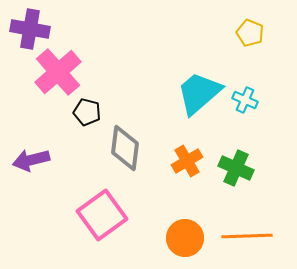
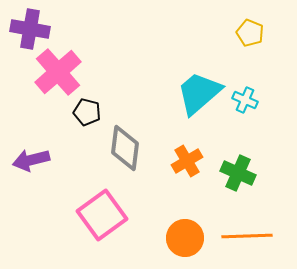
green cross: moved 2 px right, 5 px down
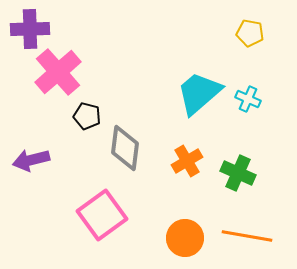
purple cross: rotated 12 degrees counterclockwise
yellow pentagon: rotated 12 degrees counterclockwise
cyan cross: moved 3 px right, 1 px up
black pentagon: moved 4 px down
orange line: rotated 12 degrees clockwise
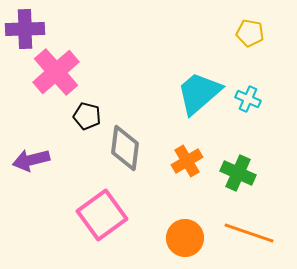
purple cross: moved 5 px left
pink cross: moved 2 px left
orange line: moved 2 px right, 3 px up; rotated 9 degrees clockwise
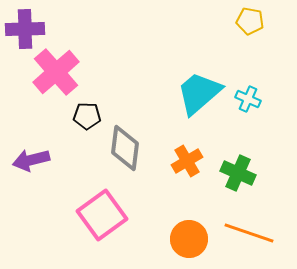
yellow pentagon: moved 12 px up
black pentagon: rotated 12 degrees counterclockwise
orange circle: moved 4 px right, 1 px down
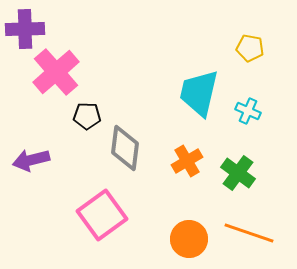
yellow pentagon: moved 27 px down
cyan trapezoid: rotated 36 degrees counterclockwise
cyan cross: moved 12 px down
green cross: rotated 12 degrees clockwise
